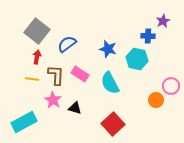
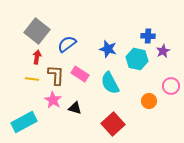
purple star: moved 30 px down
orange circle: moved 7 px left, 1 px down
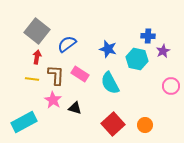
orange circle: moved 4 px left, 24 px down
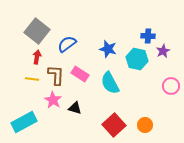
red square: moved 1 px right, 1 px down
